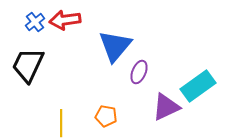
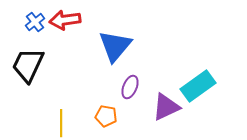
purple ellipse: moved 9 px left, 15 px down
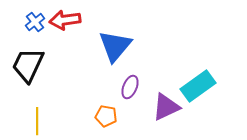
yellow line: moved 24 px left, 2 px up
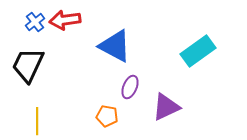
blue triangle: rotated 42 degrees counterclockwise
cyan rectangle: moved 35 px up
orange pentagon: moved 1 px right
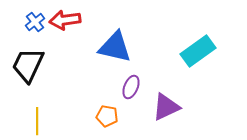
blue triangle: moved 1 px down; rotated 15 degrees counterclockwise
purple ellipse: moved 1 px right
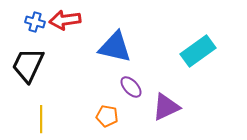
blue cross: rotated 36 degrees counterclockwise
purple ellipse: rotated 65 degrees counterclockwise
yellow line: moved 4 px right, 2 px up
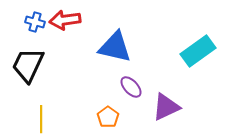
orange pentagon: moved 1 px right, 1 px down; rotated 25 degrees clockwise
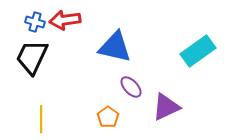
black trapezoid: moved 4 px right, 8 px up
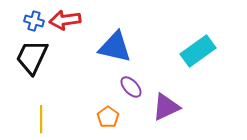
blue cross: moved 1 px left, 1 px up
